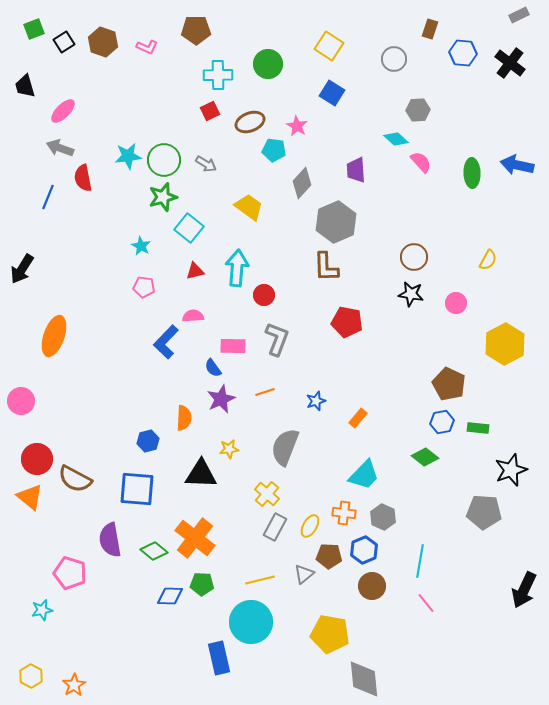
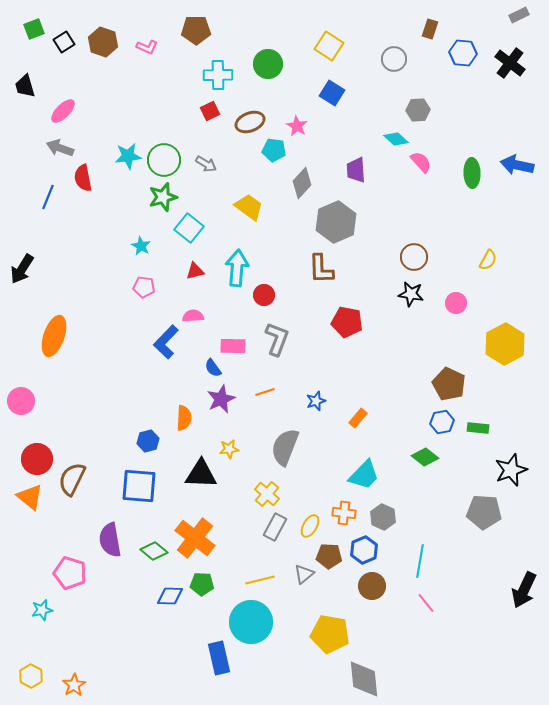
brown L-shape at (326, 267): moved 5 px left, 2 px down
brown semicircle at (75, 479): moved 3 px left; rotated 88 degrees clockwise
blue square at (137, 489): moved 2 px right, 3 px up
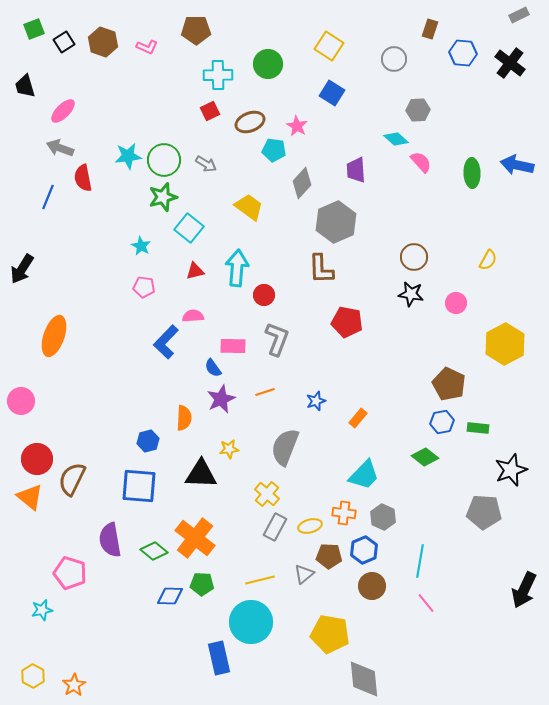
yellow ellipse at (310, 526): rotated 45 degrees clockwise
yellow hexagon at (31, 676): moved 2 px right
